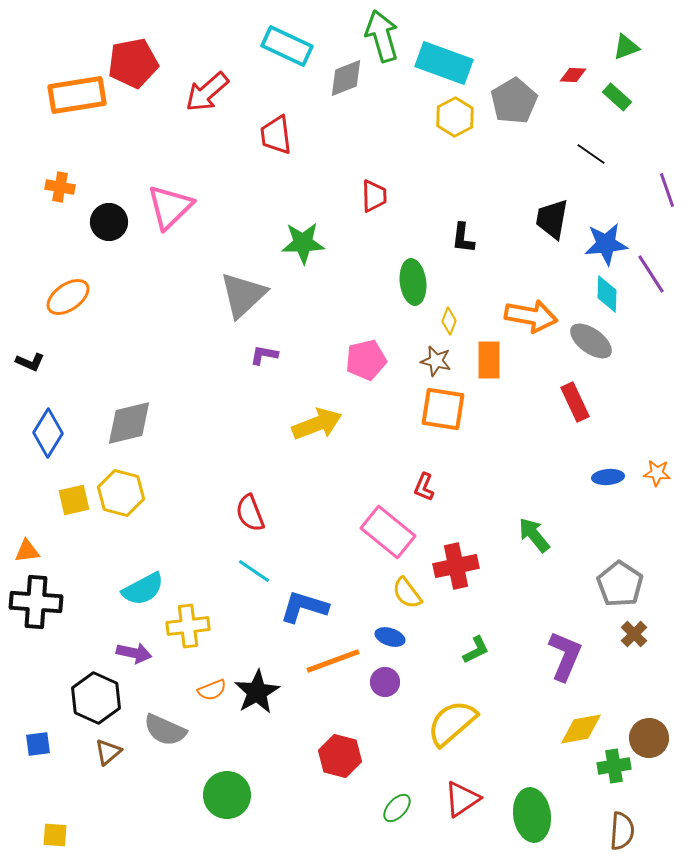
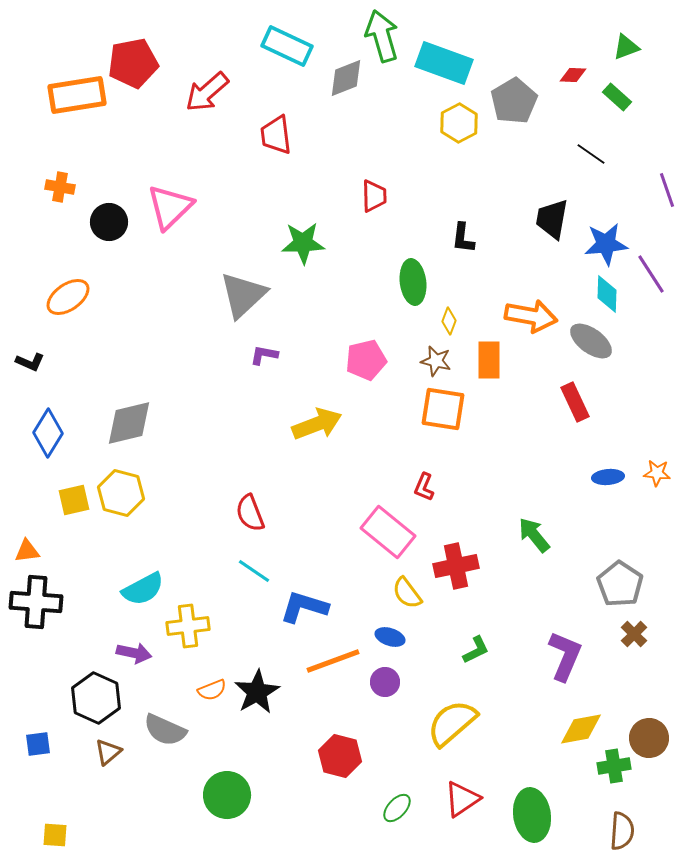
yellow hexagon at (455, 117): moved 4 px right, 6 px down
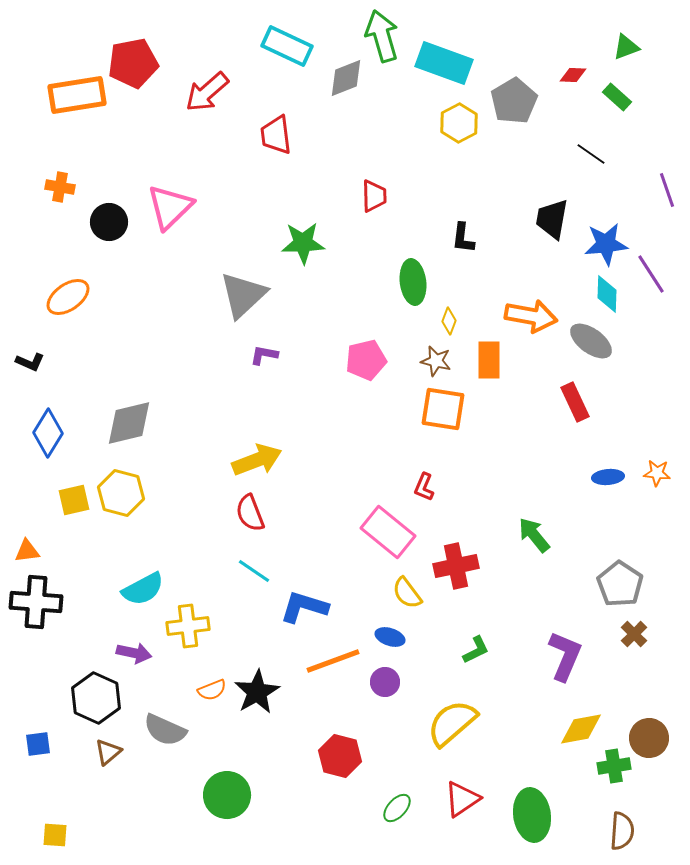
yellow arrow at (317, 424): moved 60 px left, 36 px down
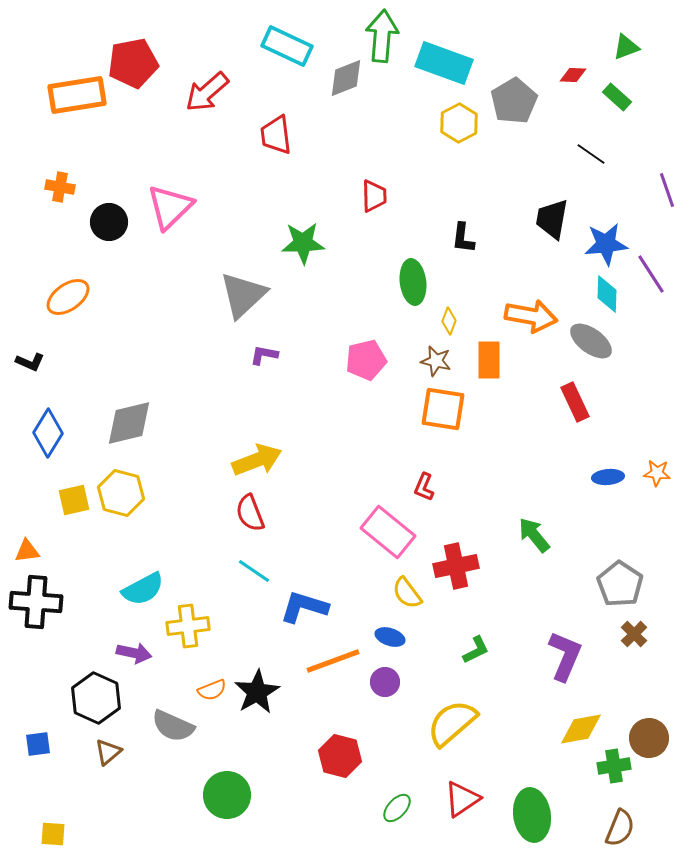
green arrow at (382, 36): rotated 21 degrees clockwise
gray semicircle at (165, 730): moved 8 px right, 4 px up
brown semicircle at (622, 831): moved 2 px left, 3 px up; rotated 18 degrees clockwise
yellow square at (55, 835): moved 2 px left, 1 px up
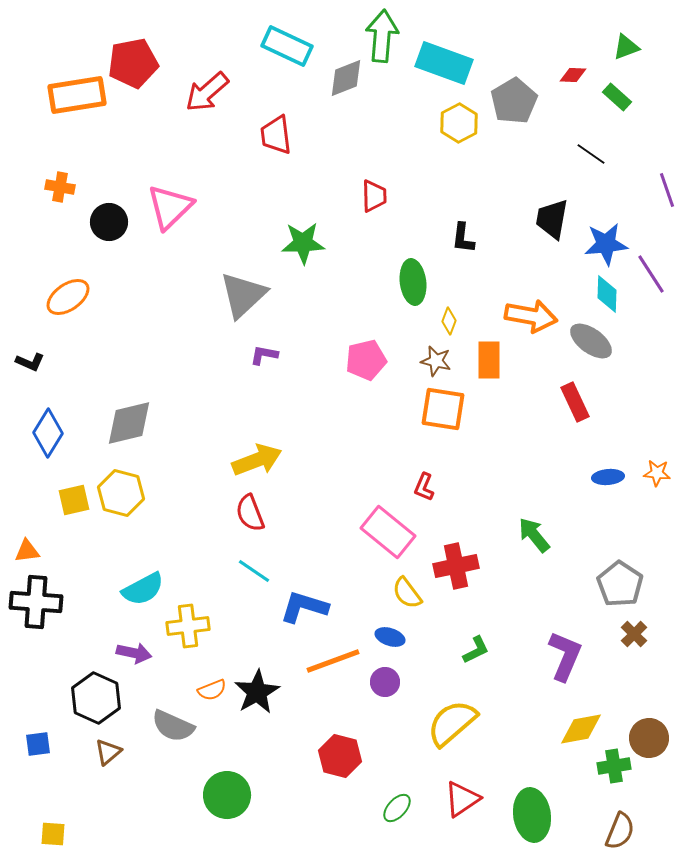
brown semicircle at (620, 828): moved 3 px down
